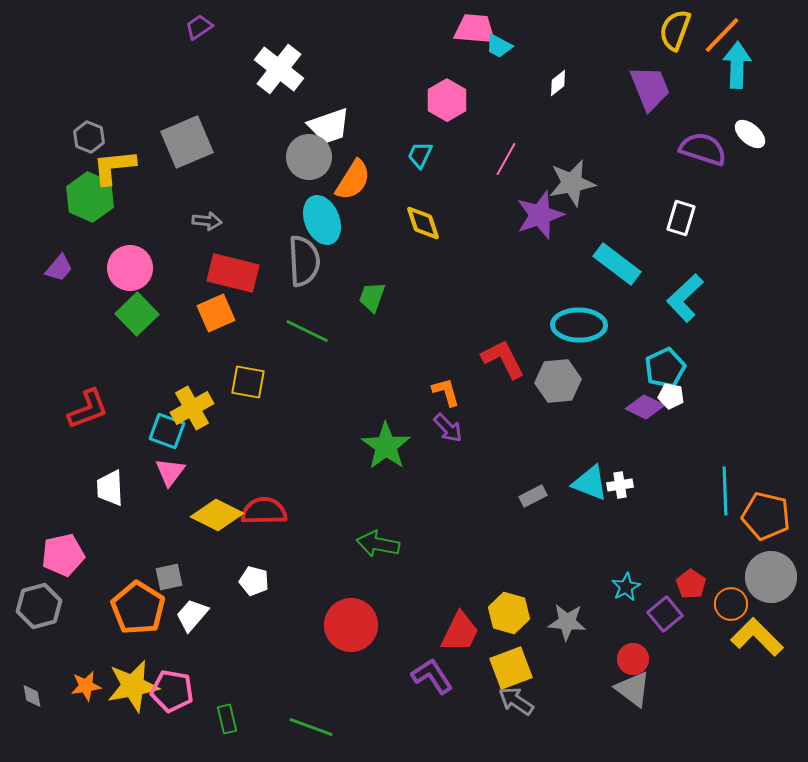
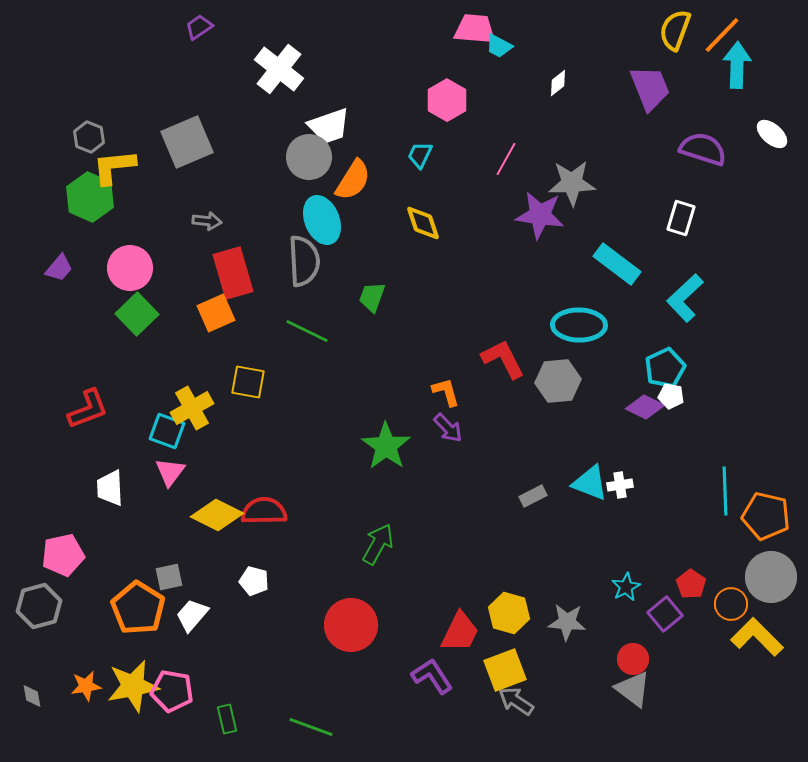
white ellipse at (750, 134): moved 22 px right
gray star at (572, 183): rotated 9 degrees clockwise
purple star at (540, 215): rotated 27 degrees clockwise
red rectangle at (233, 273): rotated 60 degrees clockwise
green arrow at (378, 544): rotated 108 degrees clockwise
yellow square at (511, 668): moved 6 px left, 2 px down
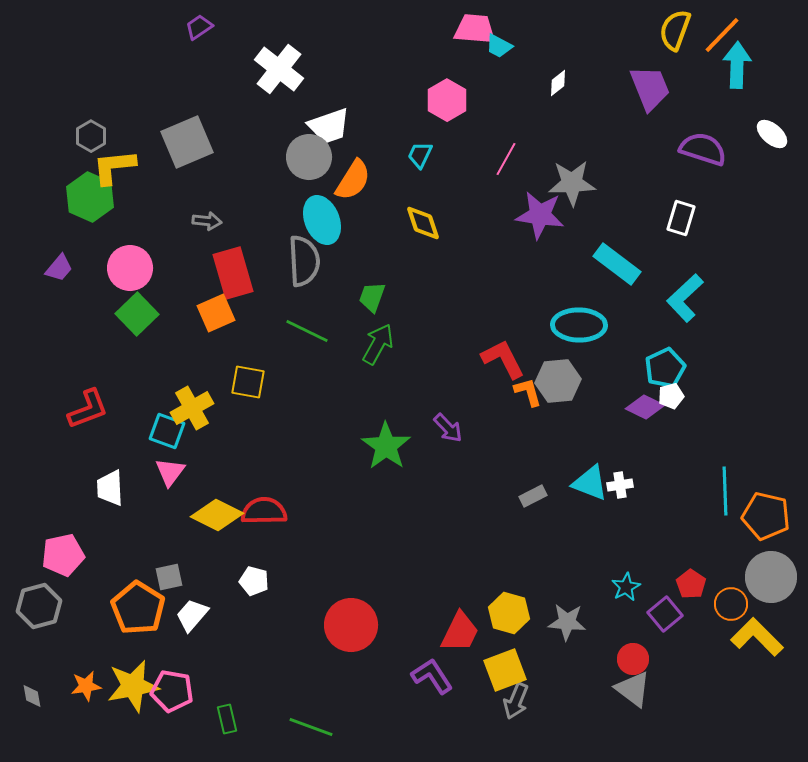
gray hexagon at (89, 137): moved 2 px right, 1 px up; rotated 8 degrees clockwise
orange L-shape at (446, 392): moved 82 px right
white pentagon at (671, 396): rotated 25 degrees counterclockwise
green arrow at (378, 544): moved 200 px up
gray arrow at (516, 701): rotated 102 degrees counterclockwise
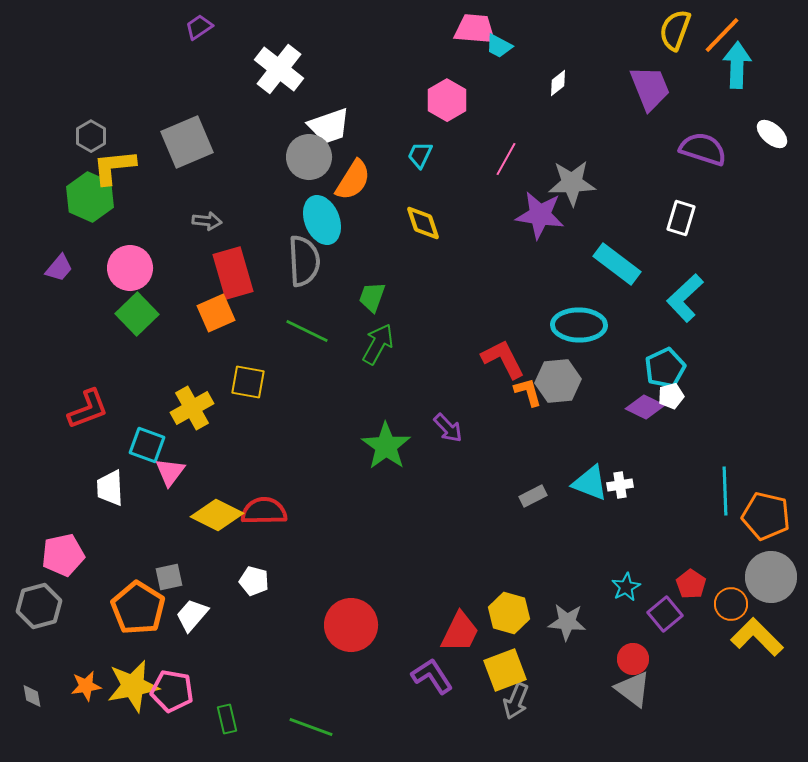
cyan square at (167, 431): moved 20 px left, 14 px down
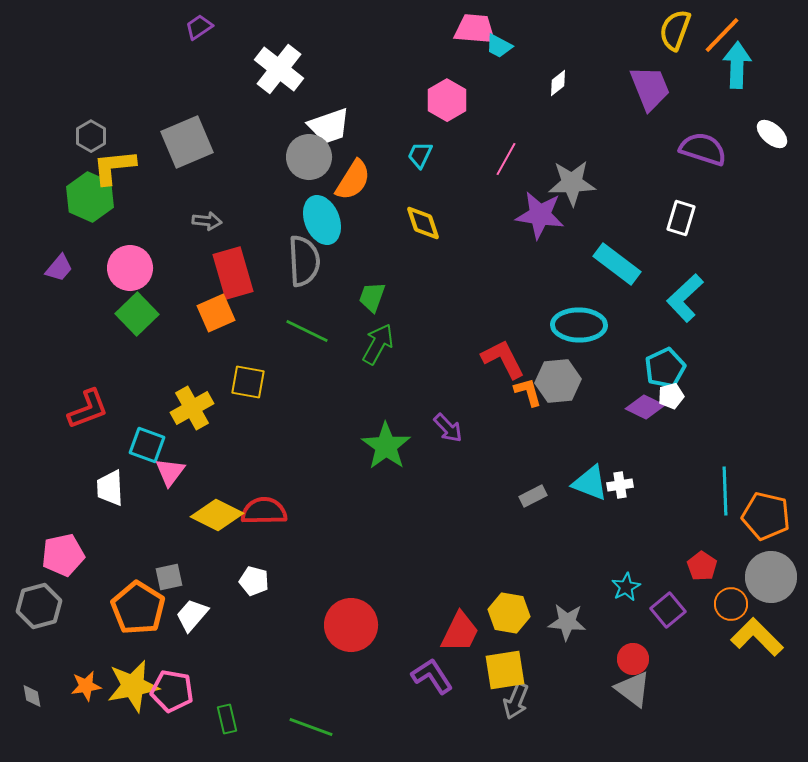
red pentagon at (691, 584): moved 11 px right, 18 px up
yellow hexagon at (509, 613): rotated 6 degrees counterclockwise
purple square at (665, 614): moved 3 px right, 4 px up
yellow square at (505, 670): rotated 12 degrees clockwise
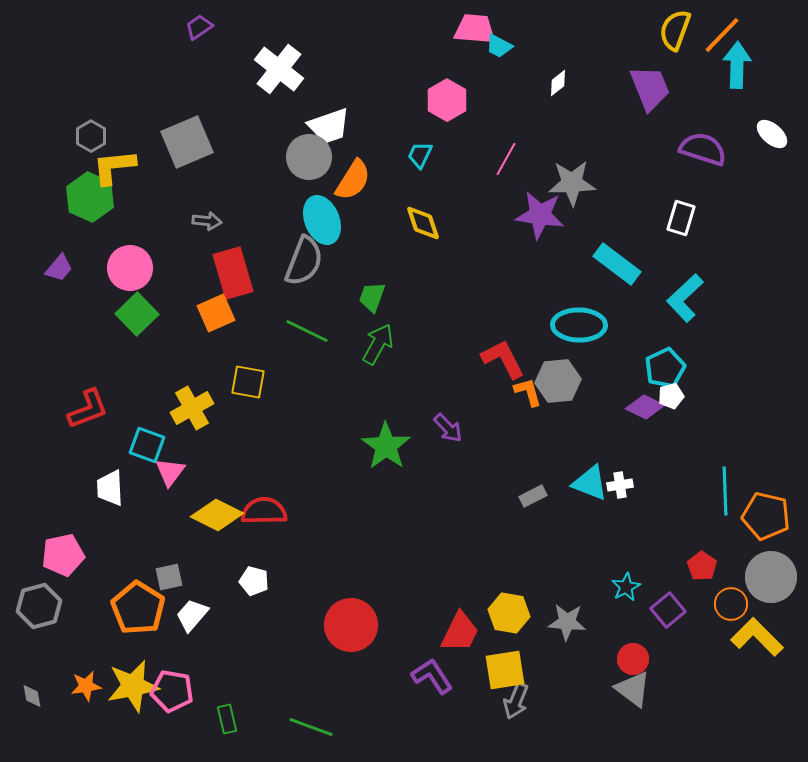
gray semicircle at (304, 261): rotated 24 degrees clockwise
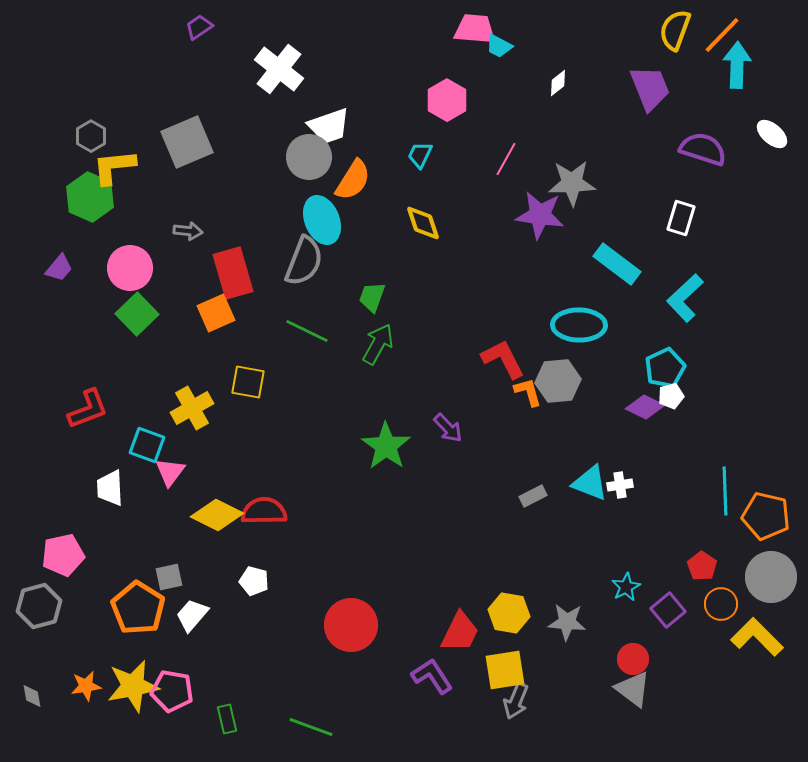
gray arrow at (207, 221): moved 19 px left, 10 px down
orange circle at (731, 604): moved 10 px left
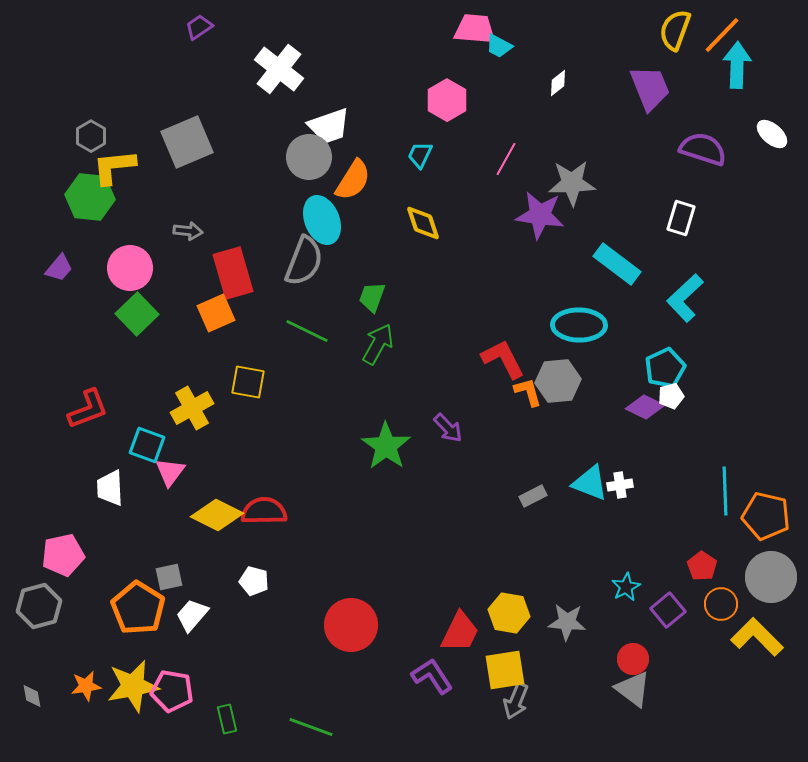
green hexagon at (90, 197): rotated 18 degrees counterclockwise
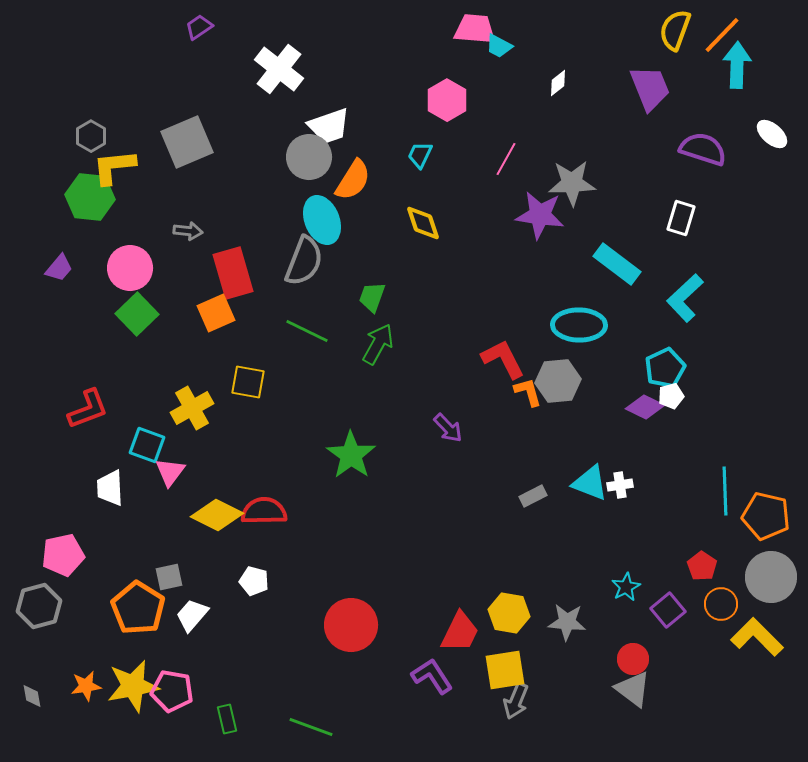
green star at (386, 446): moved 35 px left, 9 px down
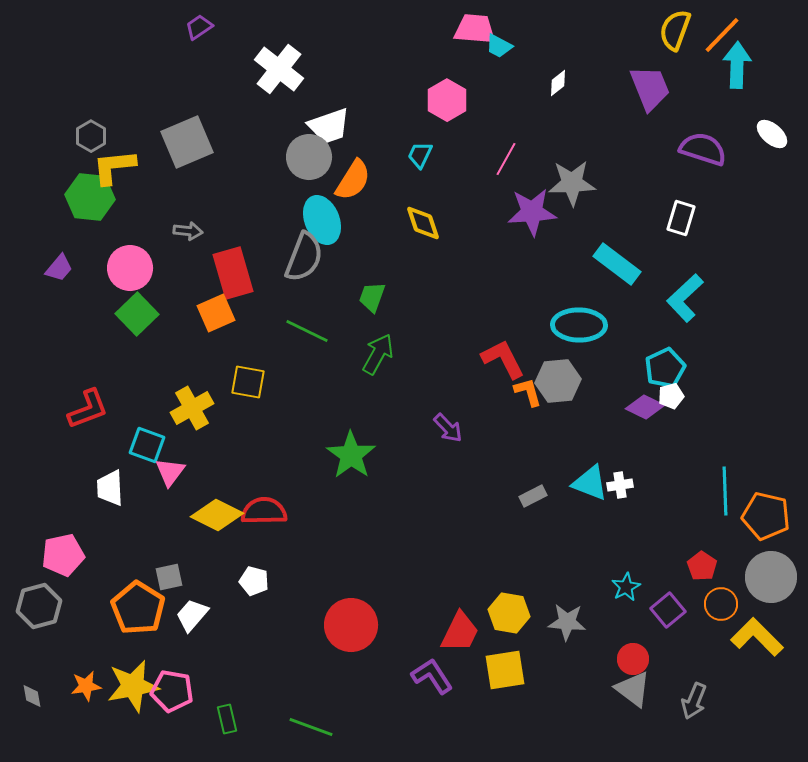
purple star at (540, 215): moved 8 px left, 3 px up; rotated 12 degrees counterclockwise
gray semicircle at (304, 261): moved 4 px up
green arrow at (378, 344): moved 10 px down
gray arrow at (516, 701): moved 178 px right
